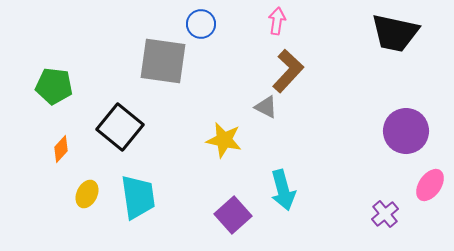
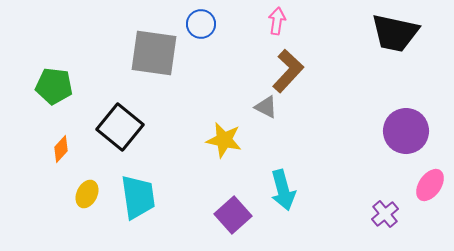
gray square: moved 9 px left, 8 px up
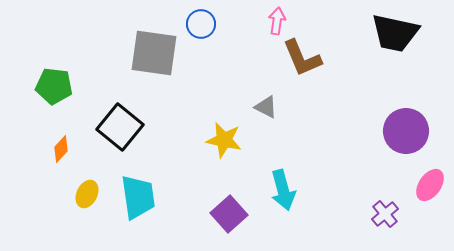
brown L-shape: moved 14 px right, 13 px up; rotated 114 degrees clockwise
purple square: moved 4 px left, 1 px up
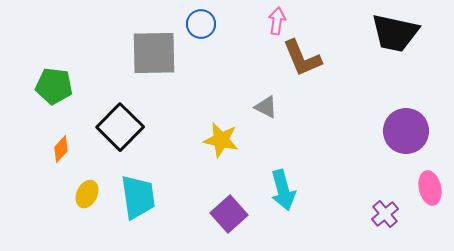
gray square: rotated 9 degrees counterclockwise
black square: rotated 6 degrees clockwise
yellow star: moved 3 px left
pink ellipse: moved 3 px down; rotated 48 degrees counterclockwise
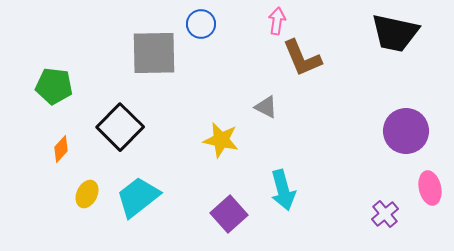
cyan trapezoid: rotated 120 degrees counterclockwise
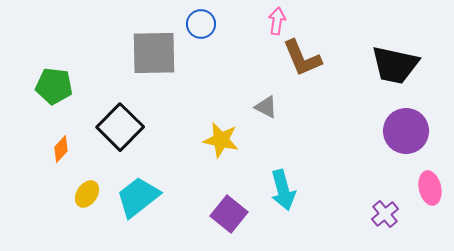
black trapezoid: moved 32 px down
yellow ellipse: rotated 8 degrees clockwise
purple square: rotated 9 degrees counterclockwise
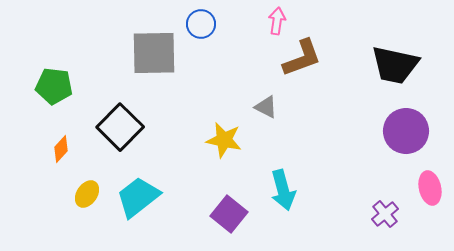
brown L-shape: rotated 87 degrees counterclockwise
yellow star: moved 3 px right
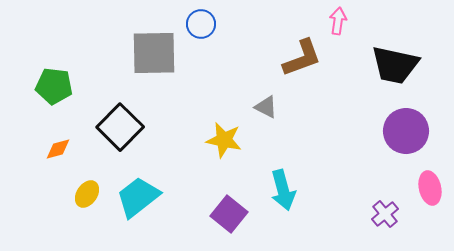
pink arrow: moved 61 px right
orange diamond: moved 3 px left; rotated 32 degrees clockwise
